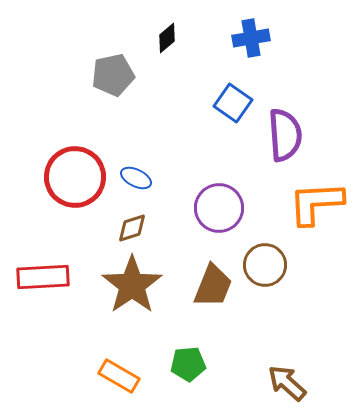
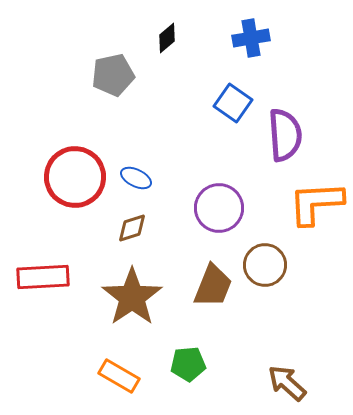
brown star: moved 12 px down
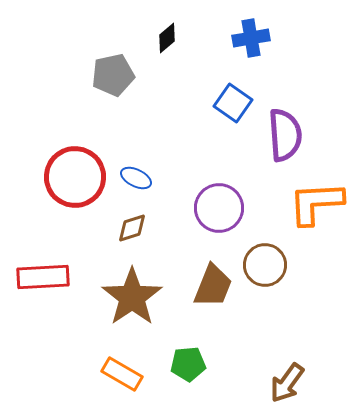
orange rectangle: moved 3 px right, 2 px up
brown arrow: rotated 96 degrees counterclockwise
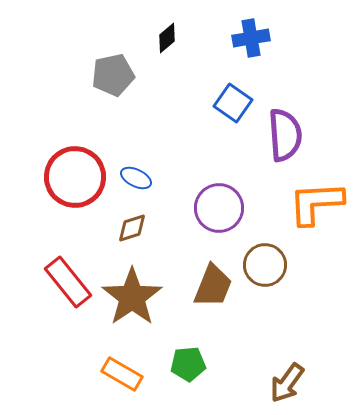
red rectangle: moved 25 px right, 5 px down; rotated 54 degrees clockwise
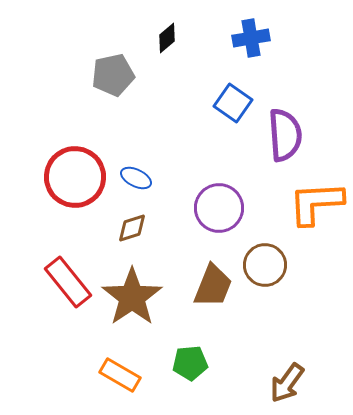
green pentagon: moved 2 px right, 1 px up
orange rectangle: moved 2 px left, 1 px down
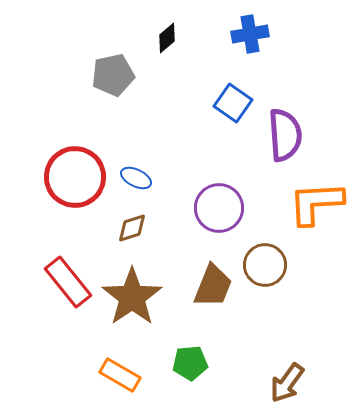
blue cross: moved 1 px left, 4 px up
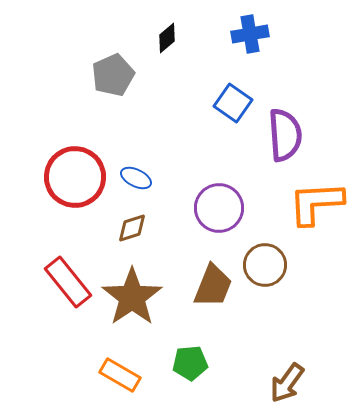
gray pentagon: rotated 12 degrees counterclockwise
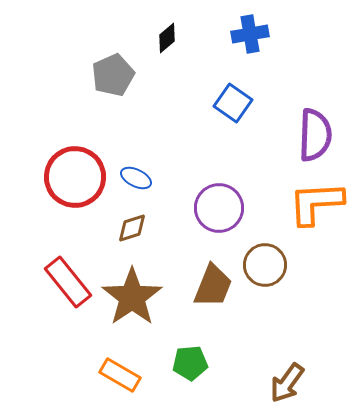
purple semicircle: moved 30 px right; rotated 6 degrees clockwise
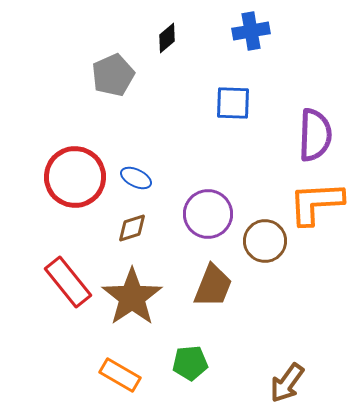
blue cross: moved 1 px right, 3 px up
blue square: rotated 33 degrees counterclockwise
purple circle: moved 11 px left, 6 px down
brown circle: moved 24 px up
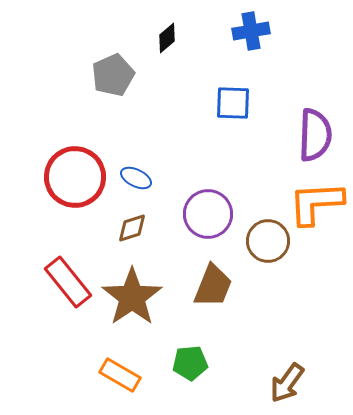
brown circle: moved 3 px right
